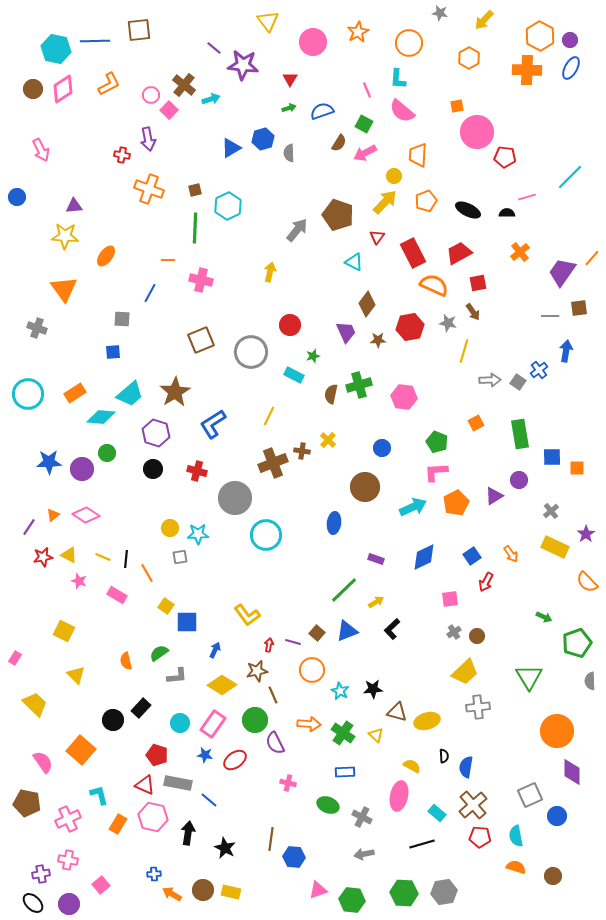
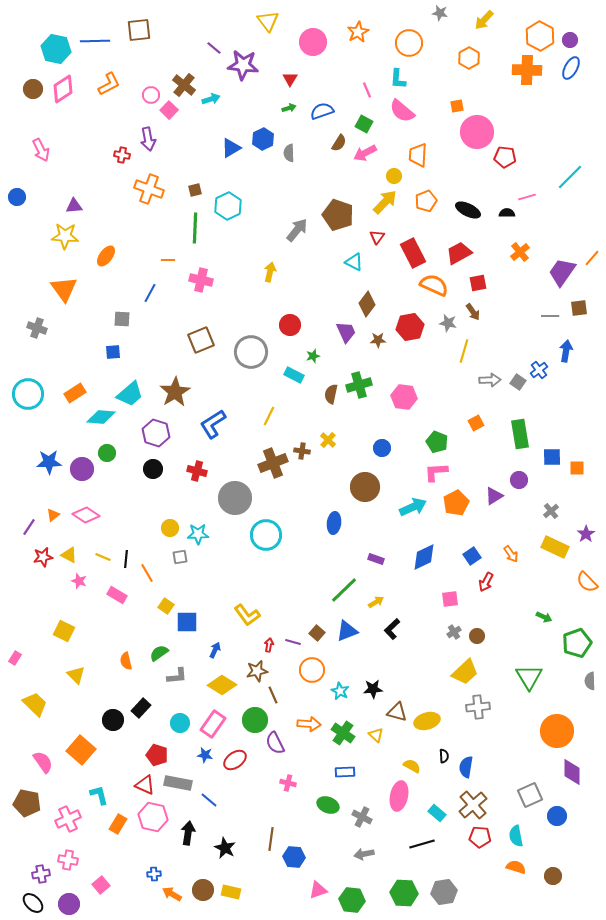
blue hexagon at (263, 139): rotated 10 degrees counterclockwise
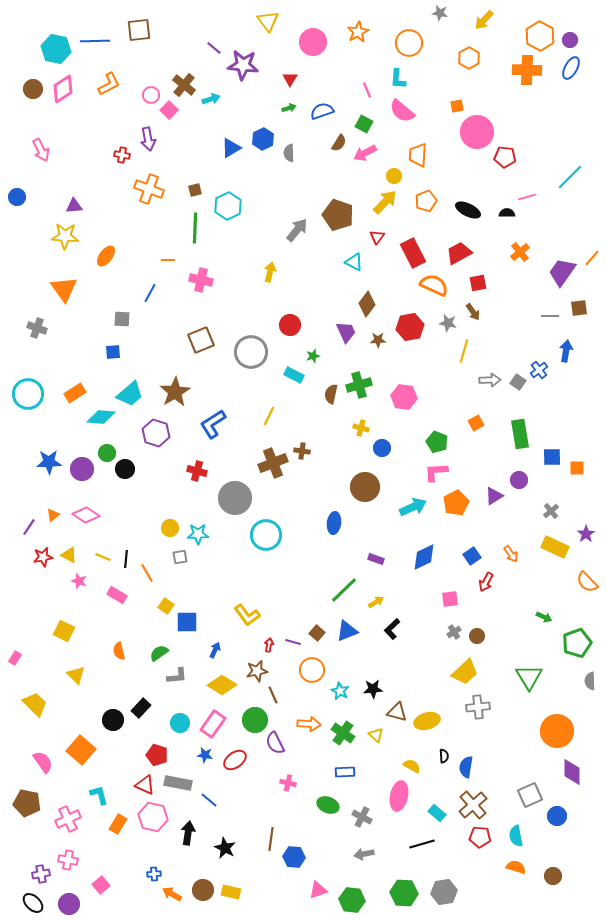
yellow cross at (328, 440): moved 33 px right, 12 px up; rotated 28 degrees counterclockwise
black circle at (153, 469): moved 28 px left
orange semicircle at (126, 661): moved 7 px left, 10 px up
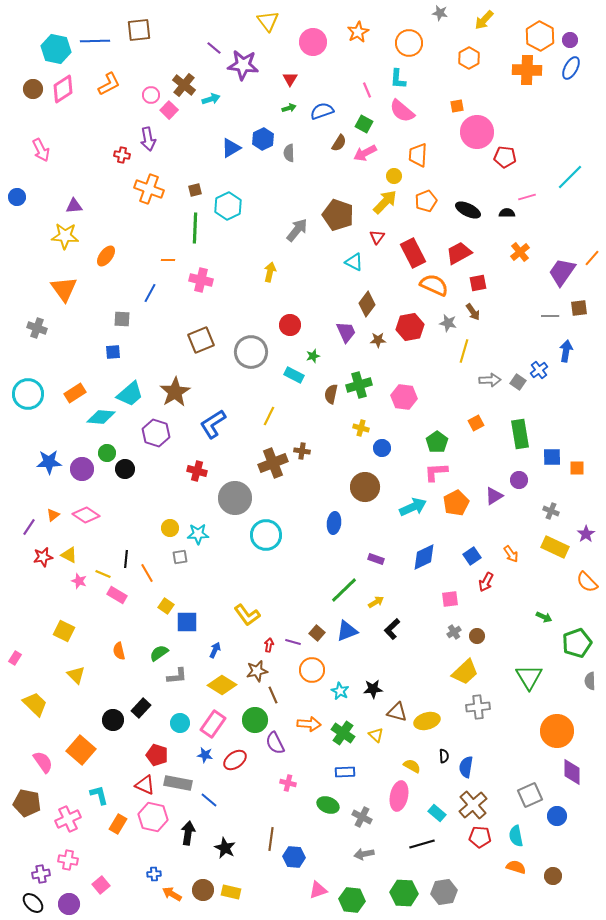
green pentagon at (437, 442): rotated 15 degrees clockwise
gray cross at (551, 511): rotated 28 degrees counterclockwise
yellow line at (103, 557): moved 17 px down
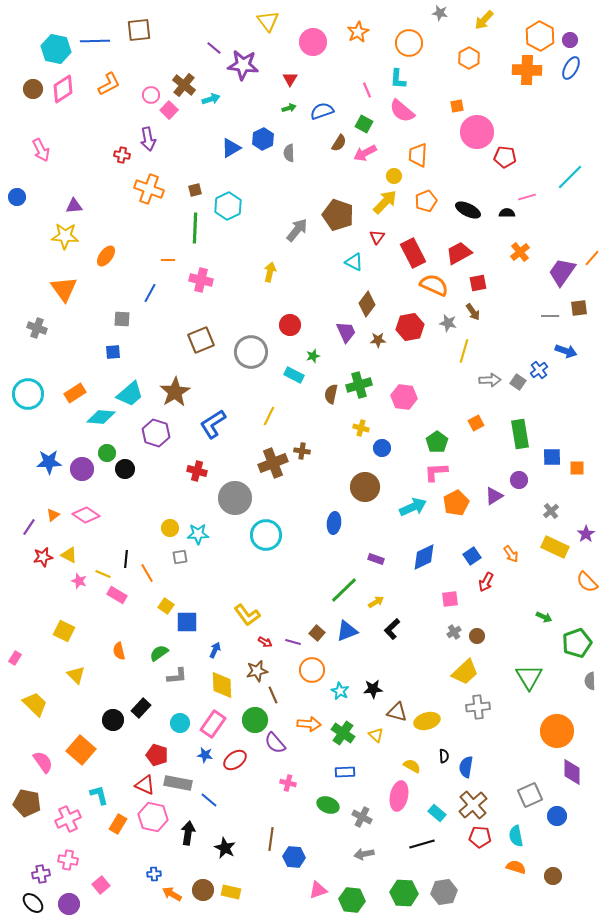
blue arrow at (566, 351): rotated 100 degrees clockwise
gray cross at (551, 511): rotated 28 degrees clockwise
red arrow at (269, 645): moved 4 px left, 3 px up; rotated 112 degrees clockwise
yellow diamond at (222, 685): rotated 56 degrees clockwise
purple semicircle at (275, 743): rotated 15 degrees counterclockwise
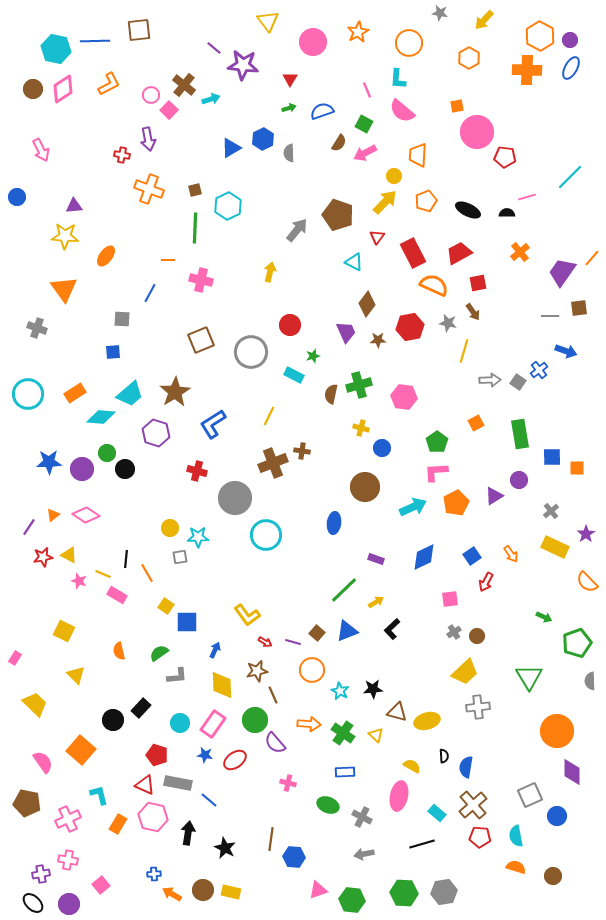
cyan star at (198, 534): moved 3 px down
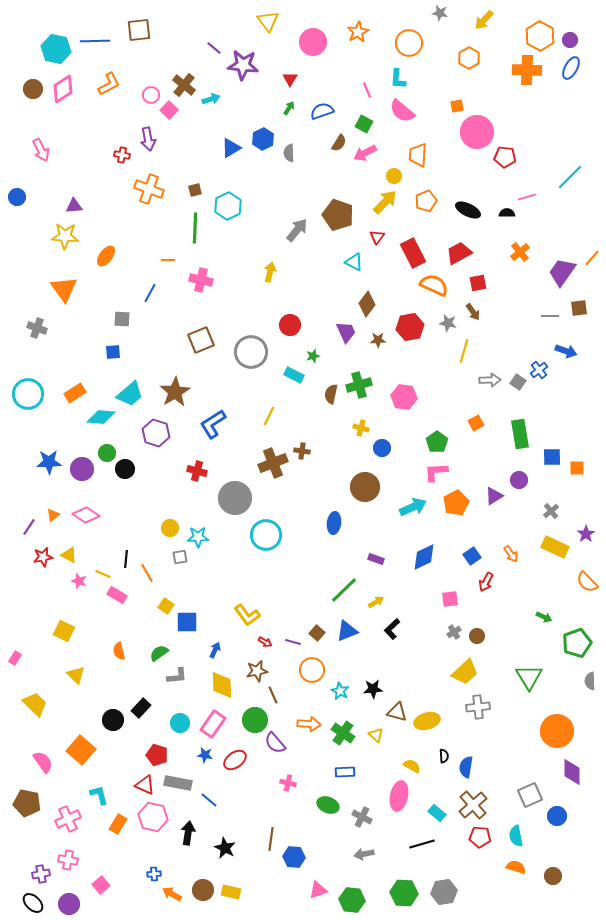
green arrow at (289, 108): rotated 40 degrees counterclockwise
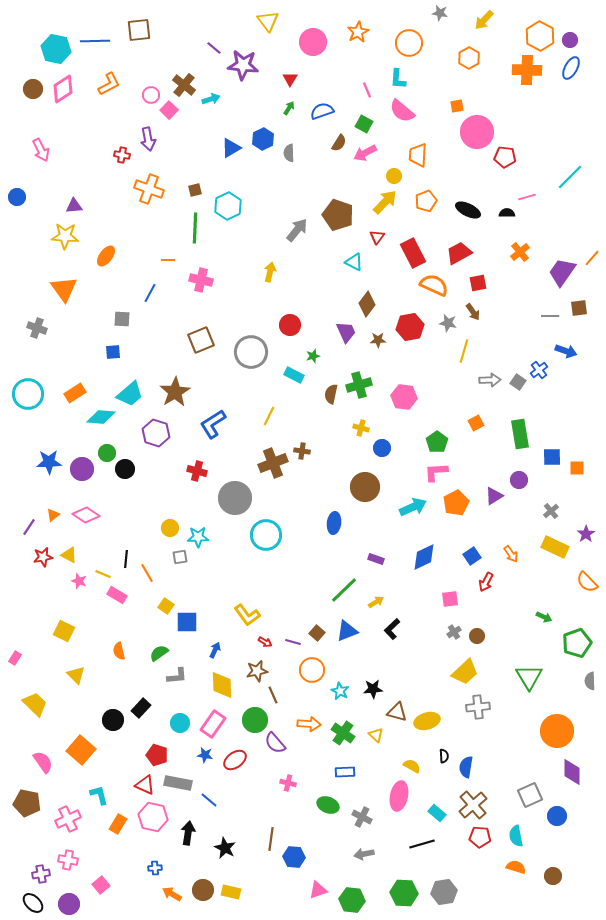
blue cross at (154, 874): moved 1 px right, 6 px up
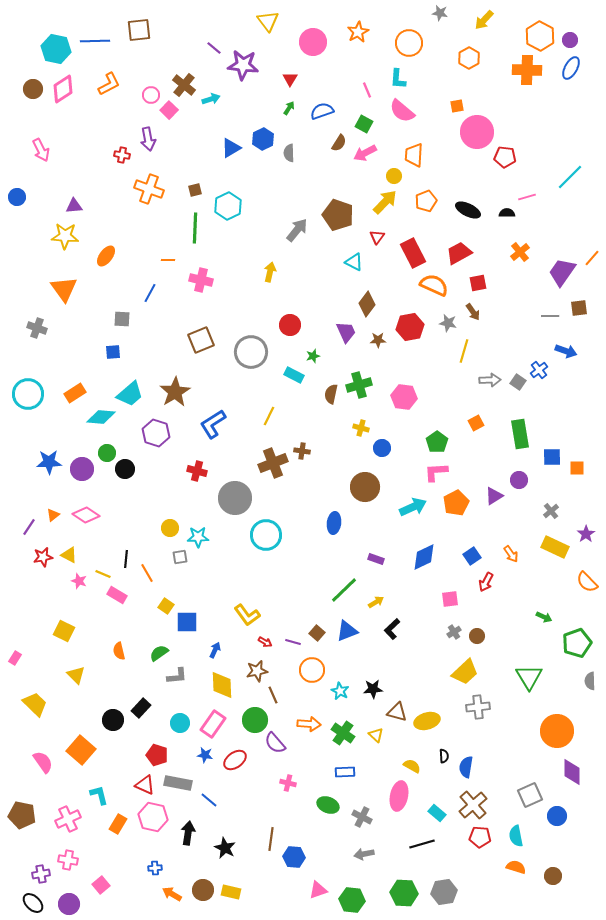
orange trapezoid at (418, 155): moved 4 px left
brown pentagon at (27, 803): moved 5 px left, 12 px down
